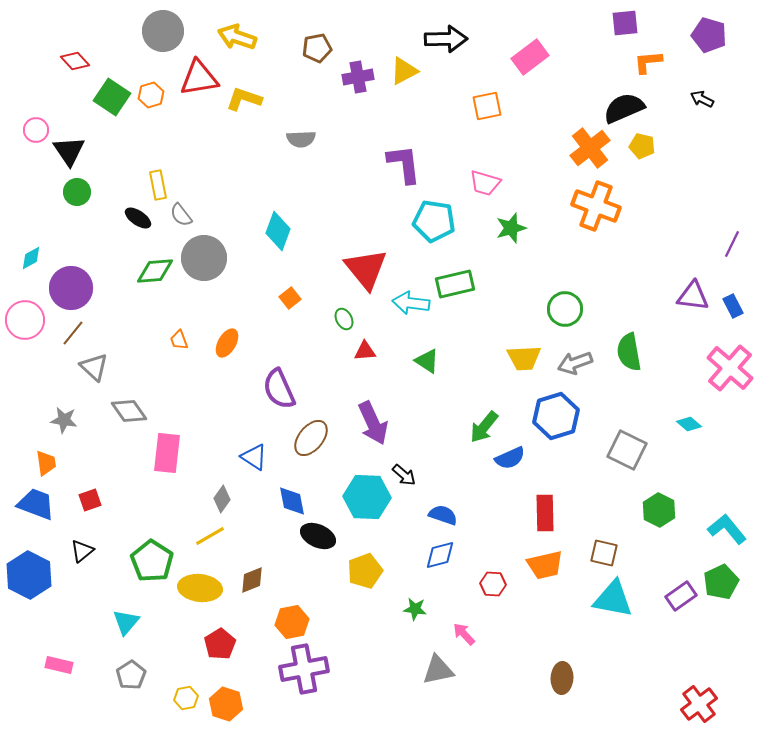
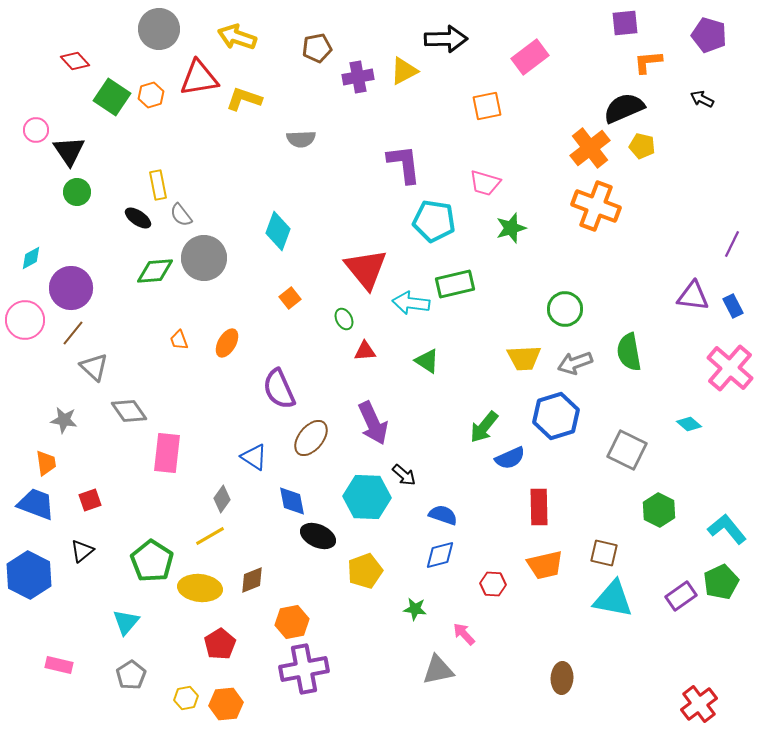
gray circle at (163, 31): moved 4 px left, 2 px up
red rectangle at (545, 513): moved 6 px left, 6 px up
orange hexagon at (226, 704): rotated 24 degrees counterclockwise
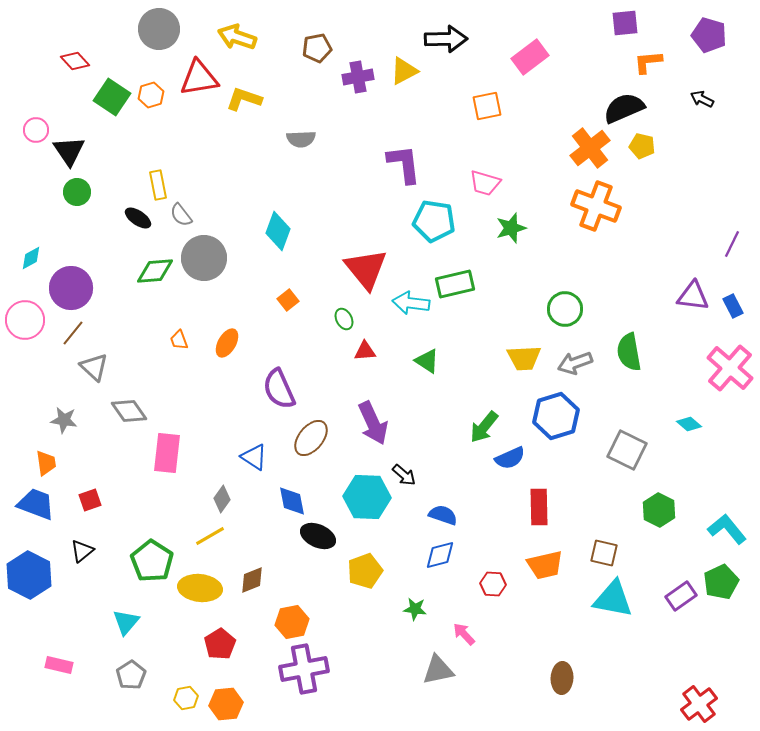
orange square at (290, 298): moved 2 px left, 2 px down
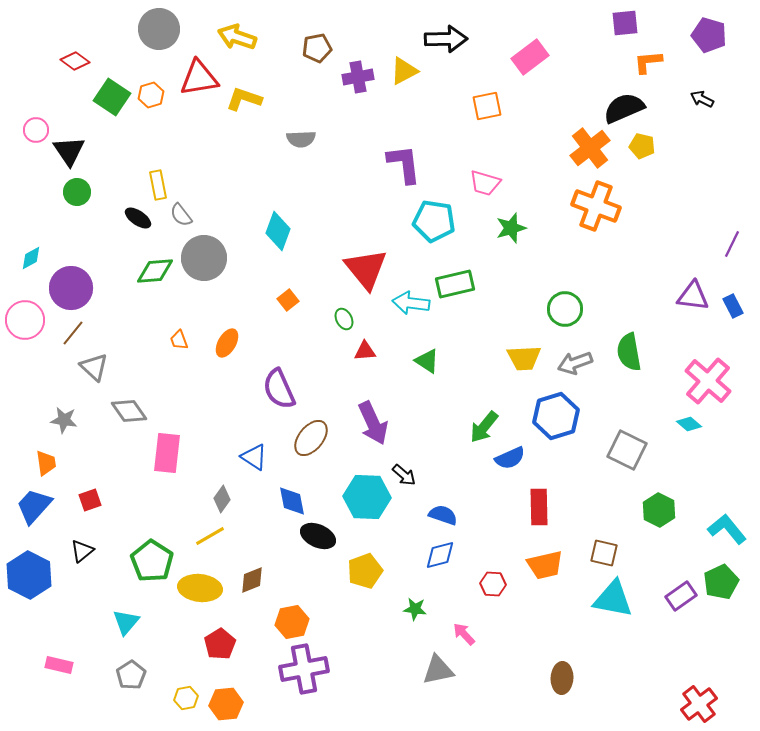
red diamond at (75, 61): rotated 12 degrees counterclockwise
pink cross at (730, 368): moved 22 px left, 13 px down
blue trapezoid at (36, 504): moved 2 px left, 2 px down; rotated 69 degrees counterclockwise
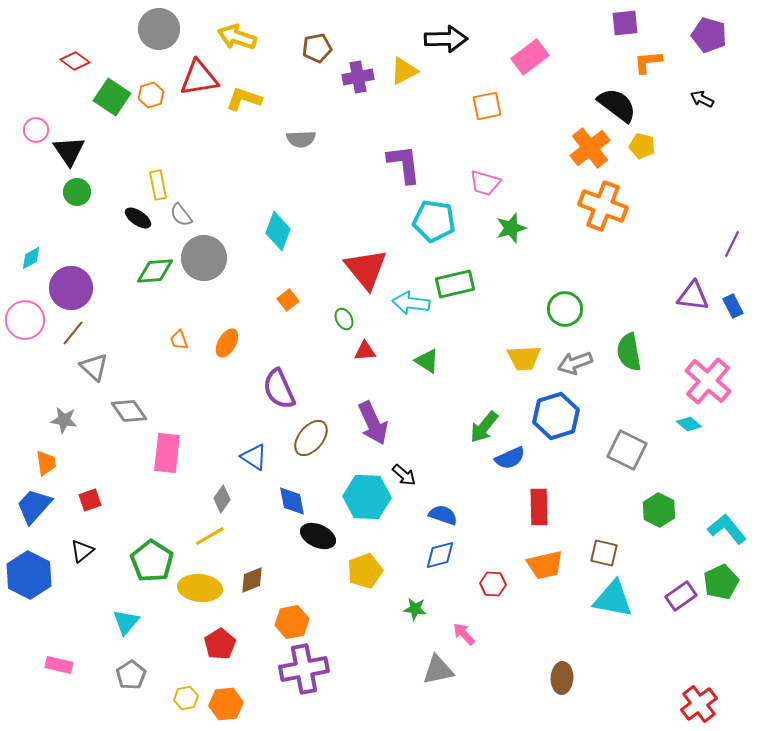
black semicircle at (624, 108): moved 7 px left, 3 px up; rotated 60 degrees clockwise
orange cross at (596, 206): moved 7 px right
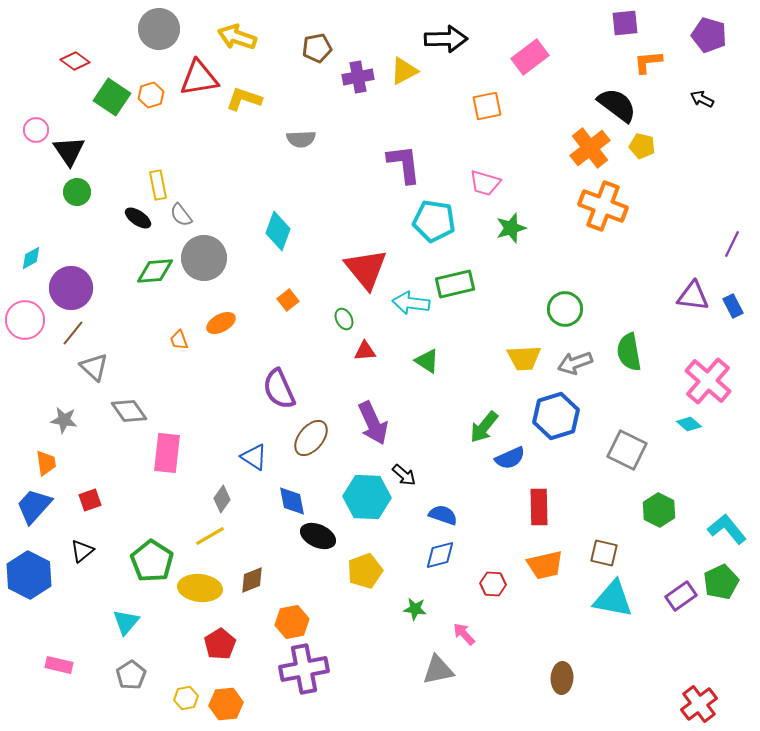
orange ellipse at (227, 343): moved 6 px left, 20 px up; rotated 32 degrees clockwise
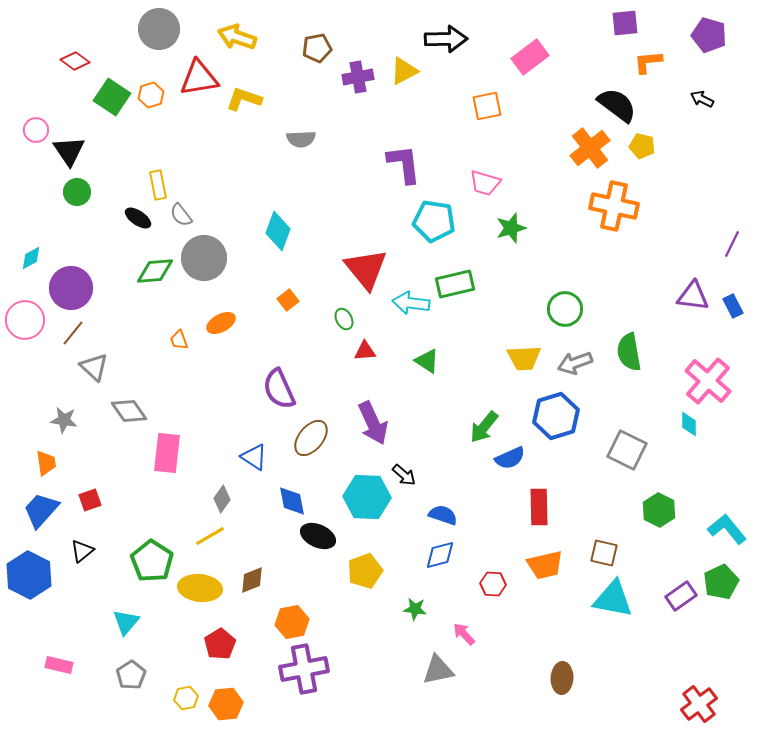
orange cross at (603, 206): moved 11 px right; rotated 9 degrees counterclockwise
cyan diamond at (689, 424): rotated 50 degrees clockwise
blue trapezoid at (34, 506): moved 7 px right, 4 px down
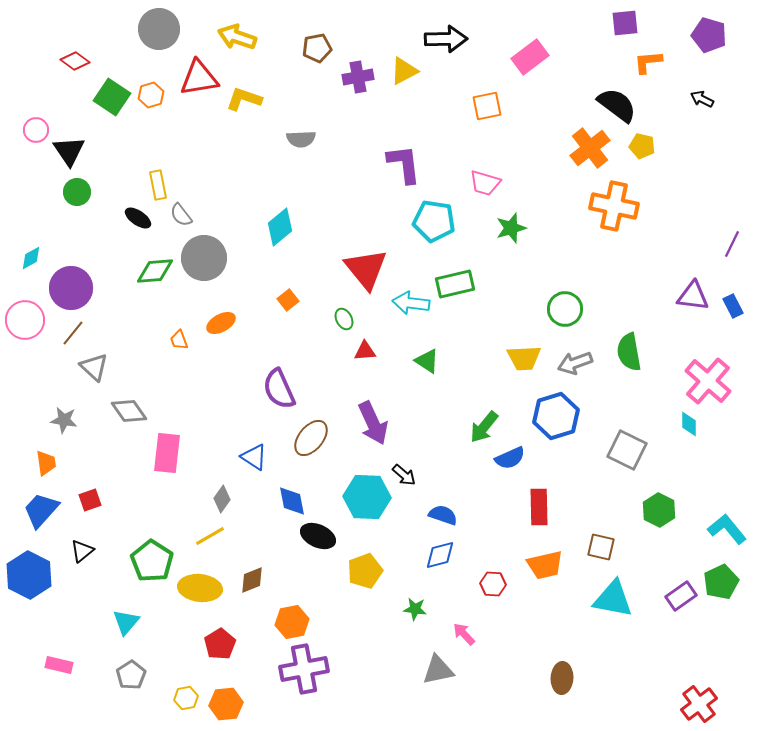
cyan diamond at (278, 231): moved 2 px right, 4 px up; rotated 30 degrees clockwise
brown square at (604, 553): moved 3 px left, 6 px up
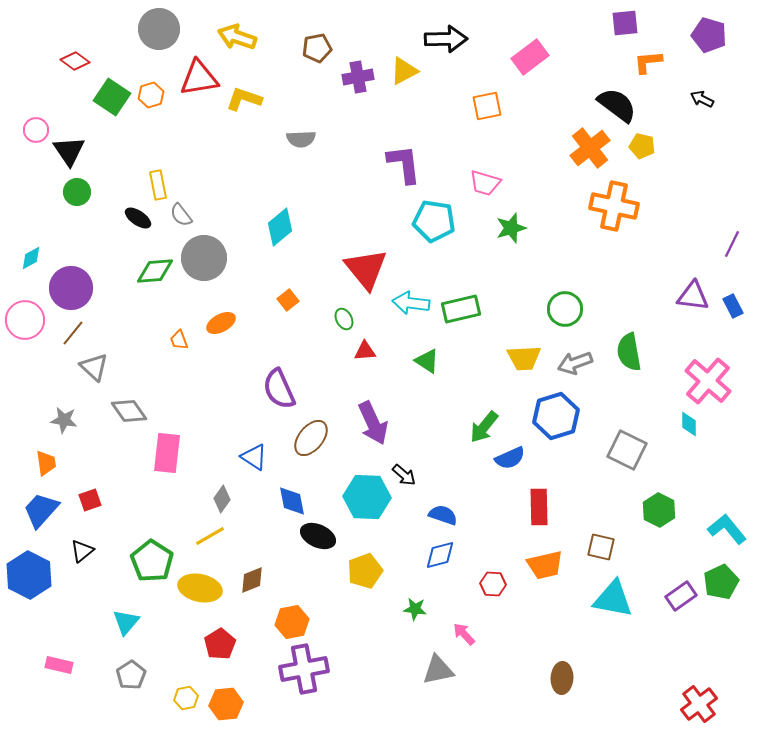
green rectangle at (455, 284): moved 6 px right, 25 px down
yellow ellipse at (200, 588): rotated 6 degrees clockwise
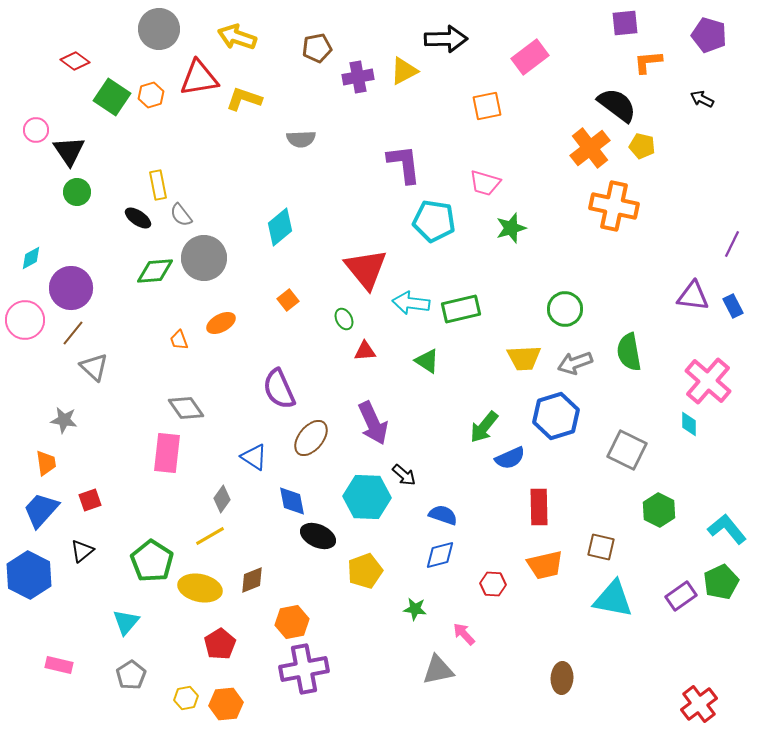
gray diamond at (129, 411): moved 57 px right, 3 px up
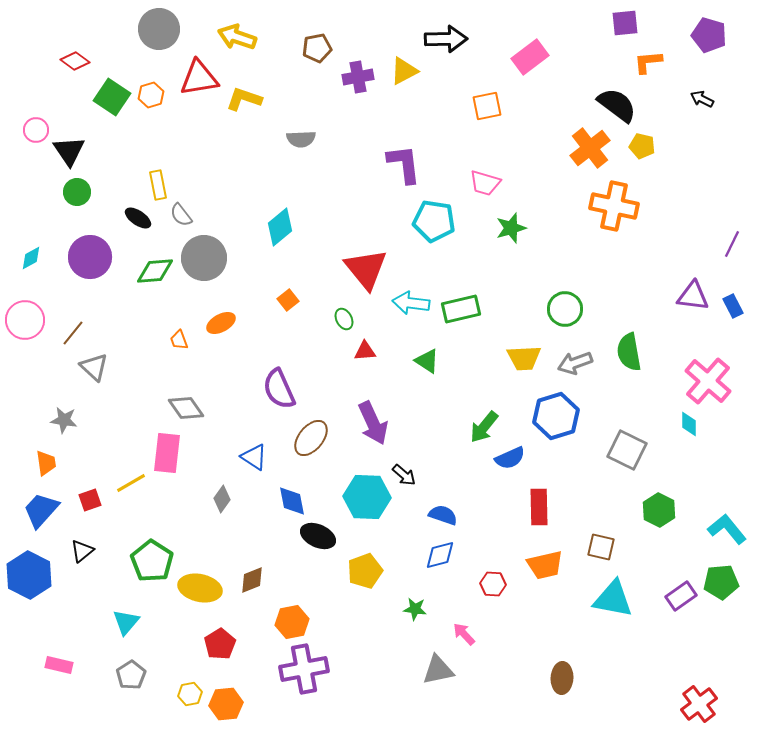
purple circle at (71, 288): moved 19 px right, 31 px up
yellow line at (210, 536): moved 79 px left, 53 px up
green pentagon at (721, 582): rotated 20 degrees clockwise
yellow hexagon at (186, 698): moved 4 px right, 4 px up
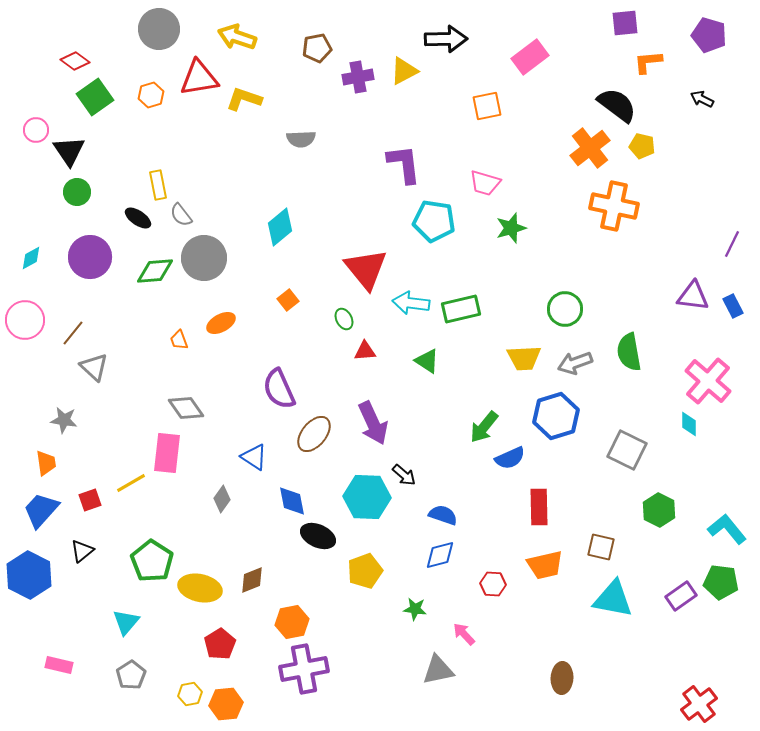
green square at (112, 97): moved 17 px left; rotated 21 degrees clockwise
brown ellipse at (311, 438): moved 3 px right, 4 px up
green pentagon at (721, 582): rotated 12 degrees clockwise
